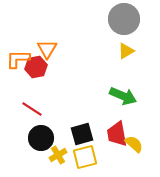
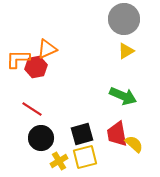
orange triangle: rotated 35 degrees clockwise
yellow cross: moved 1 px right, 6 px down
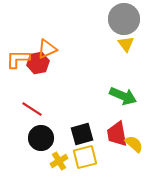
yellow triangle: moved 7 px up; rotated 36 degrees counterclockwise
red hexagon: moved 2 px right, 4 px up
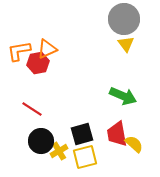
orange L-shape: moved 1 px right, 8 px up; rotated 10 degrees counterclockwise
black circle: moved 3 px down
yellow cross: moved 10 px up
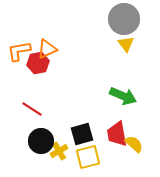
yellow square: moved 3 px right
